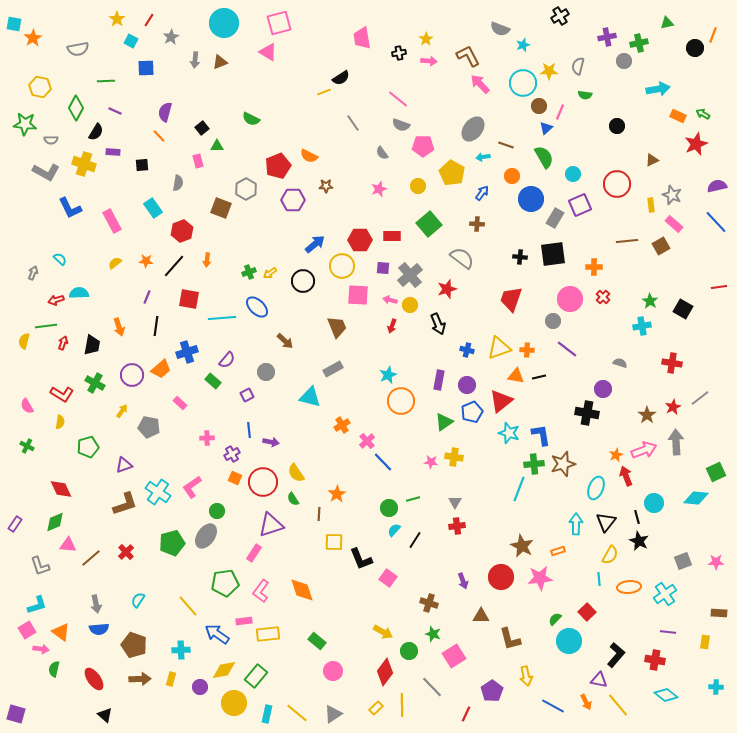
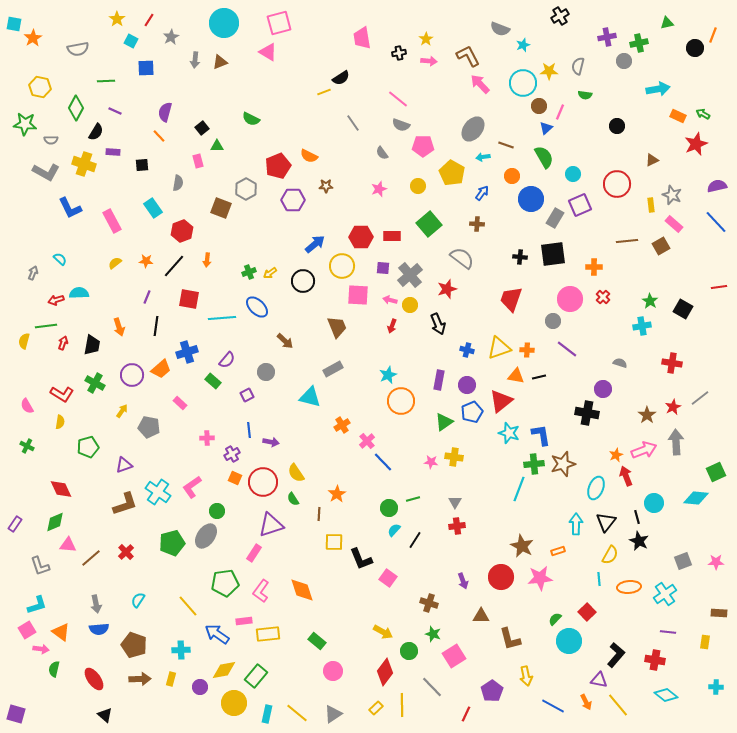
red hexagon at (360, 240): moved 1 px right, 3 px up
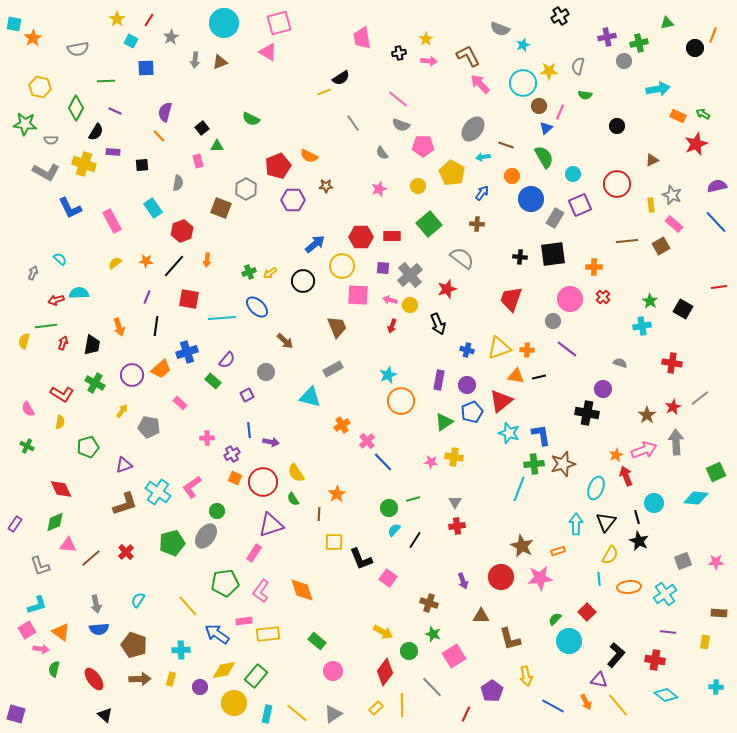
pink semicircle at (27, 406): moved 1 px right, 3 px down
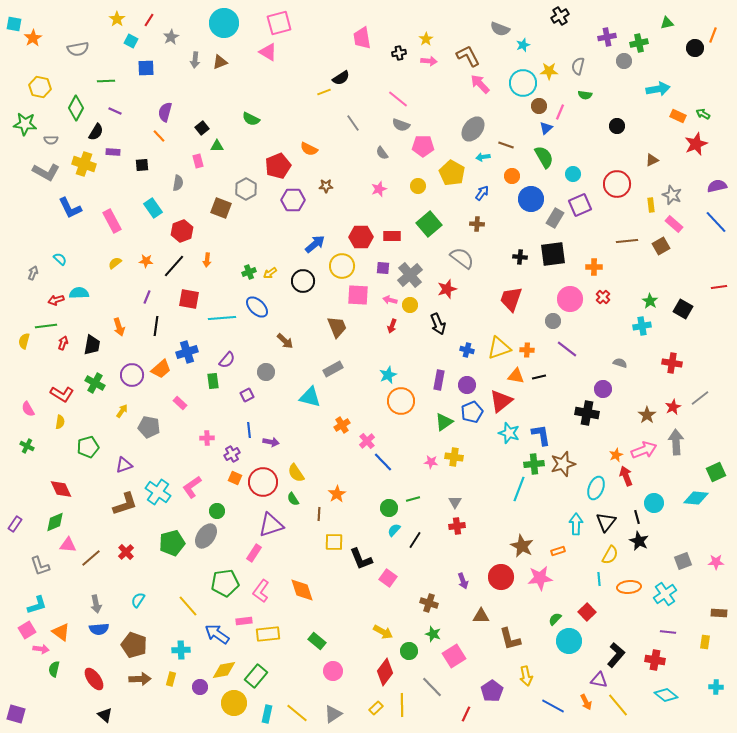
orange semicircle at (309, 156): moved 7 px up
green rectangle at (213, 381): rotated 42 degrees clockwise
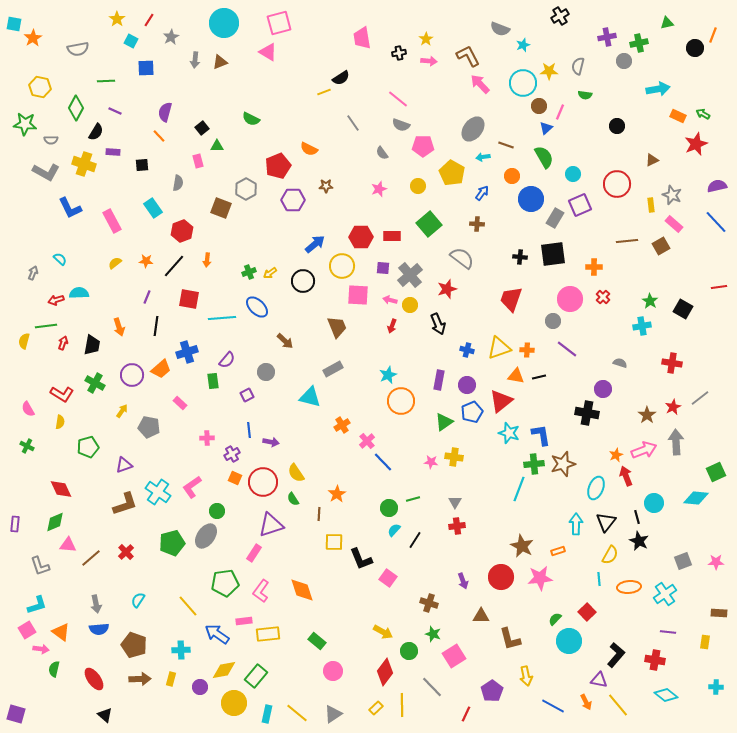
purple rectangle at (15, 524): rotated 28 degrees counterclockwise
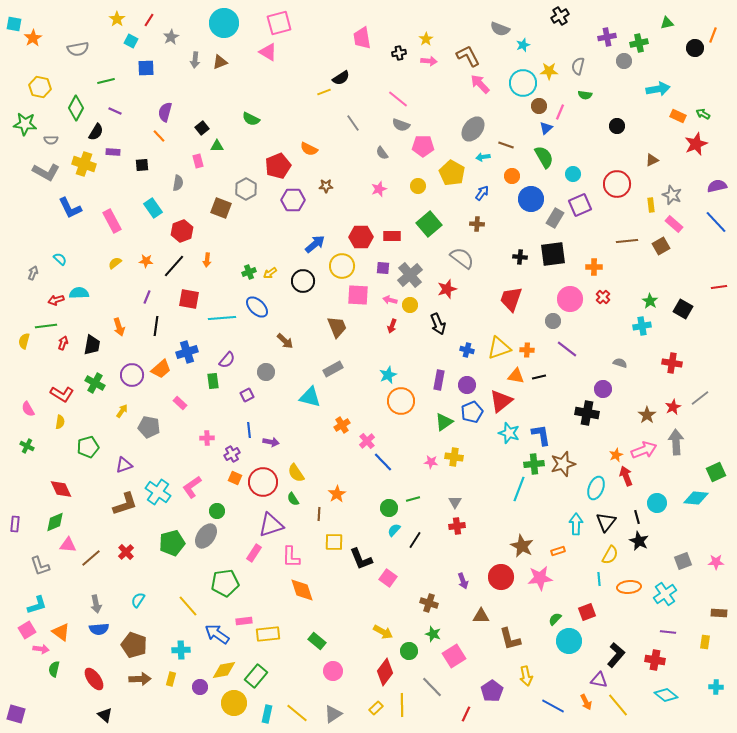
green line at (106, 81): rotated 12 degrees counterclockwise
cyan circle at (654, 503): moved 3 px right
pink L-shape at (261, 591): moved 30 px right, 34 px up; rotated 35 degrees counterclockwise
red square at (587, 612): rotated 24 degrees clockwise
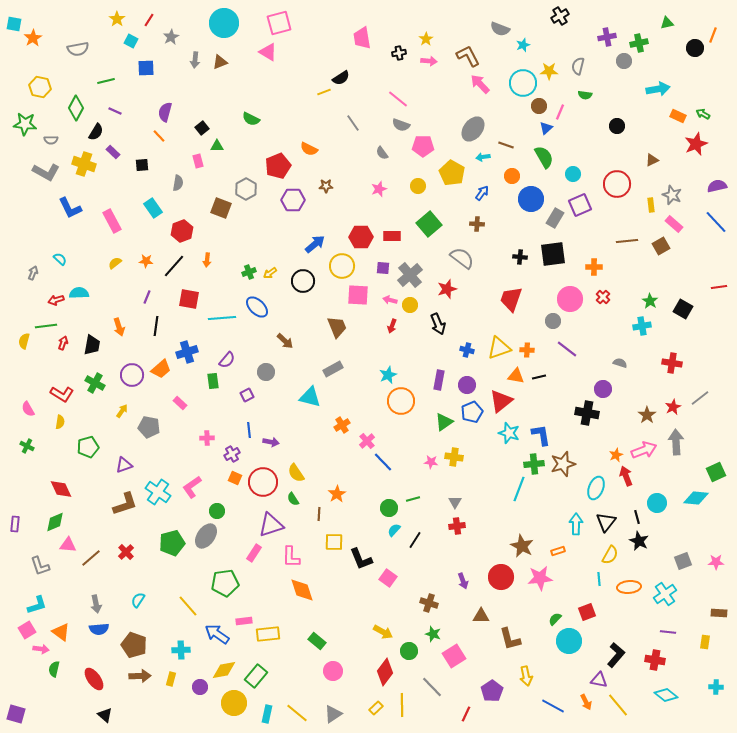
purple rectangle at (113, 152): rotated 40 degrees clockwise
brown arrow at (140, 679): moved 3 px up
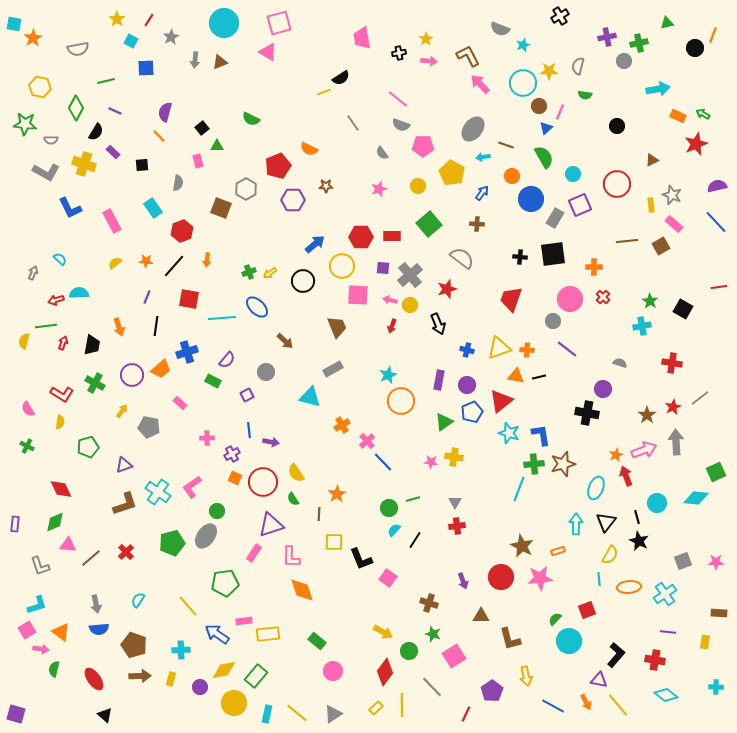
green rectangle at (213, 381): rotated 56 degrees counterclockwise
red square at (587, 612): moved 2 px up
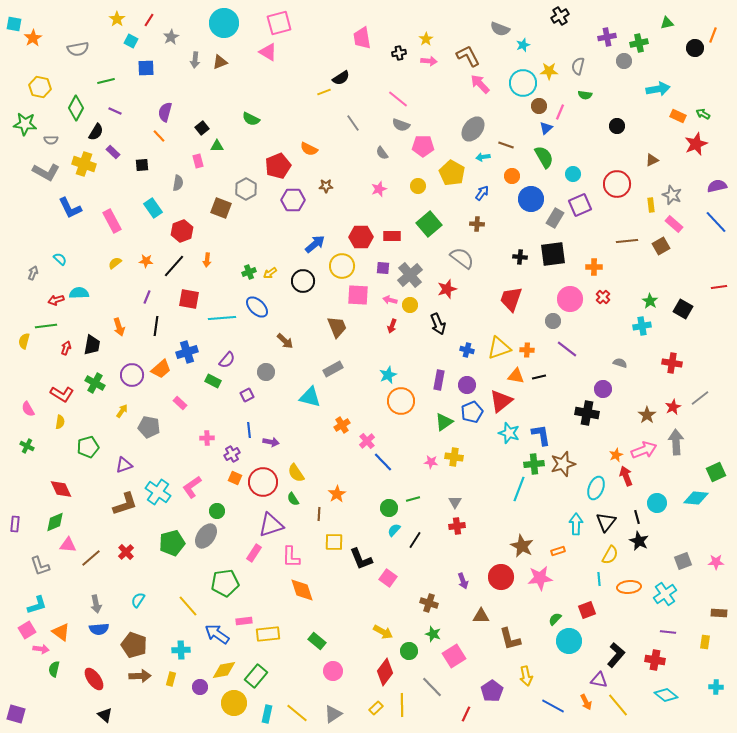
red arrow at (63, 343): moved 3 px right, 5 px down
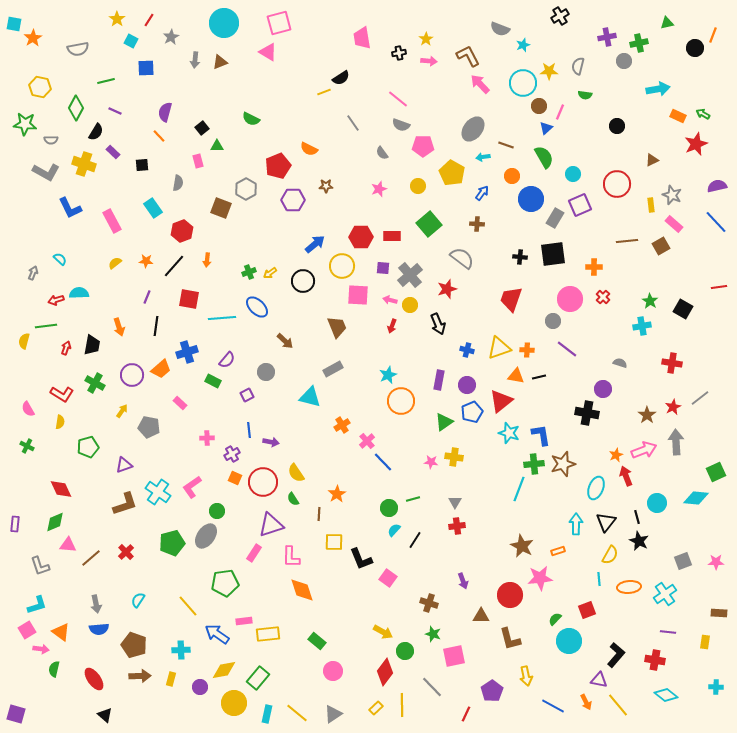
red circle at (501, 577): moved 9 px right, 18 px down
green circle at (409, 651): moved 4 px left
pink square at (454, 656): rotated 20 degrees clockwise
green rectangle at (256, 676): moved 2 px right, 2 px down
